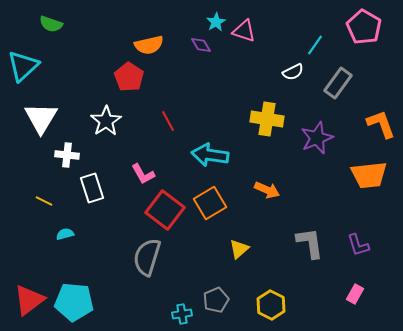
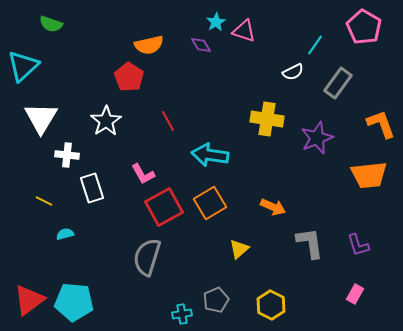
orange arrow: moved 6 px right, 17 px down
red square: moved 1 px left, 3 px up; rotated 24 degrees clockwise
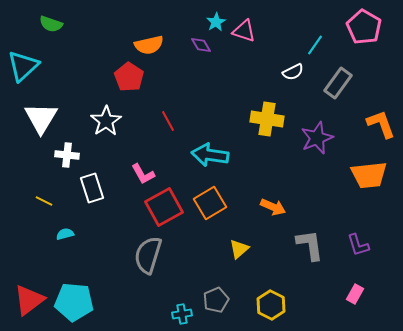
gray L-shape: moved 2 px down
gray semicircle: moved 1 px right, 2 px up
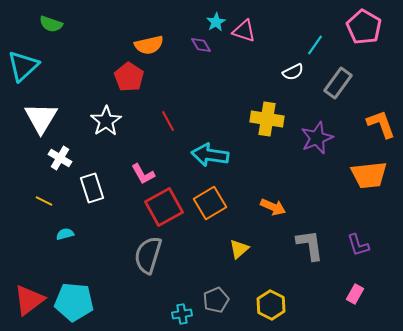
white cross: moved 7 px left, 3 px down; rotated 25 degrees clockwise
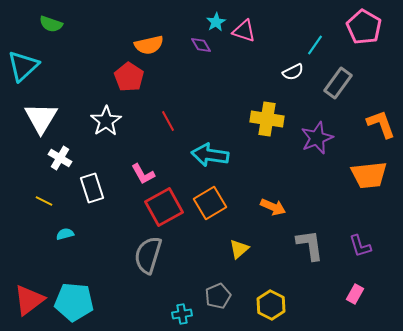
purple L-shape: moved 2 px right, 1 px down
gray pentagon: moved 2 px right, 4 px up
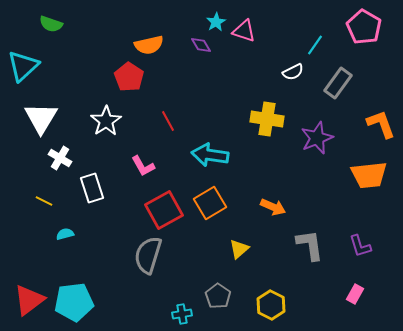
pink L-shape: moved 8 px up
red square: moved 3 px down
gray pentagon: rotated 15 degrees counterclockwise
cyan pentagon: rotated 12 degrees counterclockwise
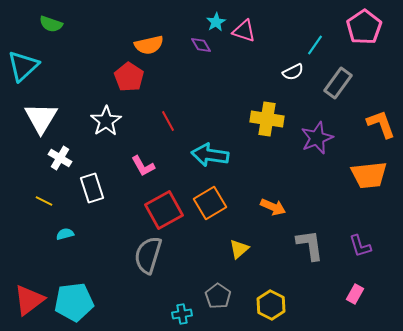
pink pentagon: rotated 8 degrees clockwise
